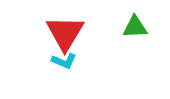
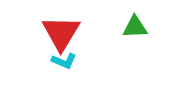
red triangle: moved 4 px left
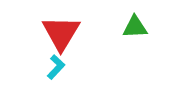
cyan L-shape: moved 8 px left, 6 px down; rotated 70 degrees counterclockwise
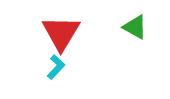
green triangle: rotated 32 degrees clockwise
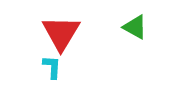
cyan L-shape: moved 4 px left; rotated 40 degrees counterclockwise
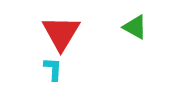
cyan L-shape: moved 1 px right, 2 px down
